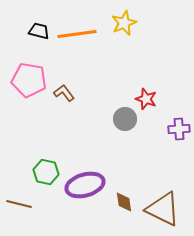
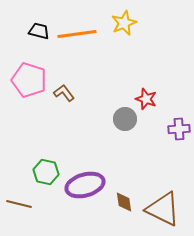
pink pentagon: rotated 8 degrees clockwise
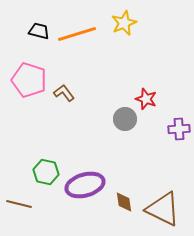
orange line: rotated 9 degrees counterclockwise
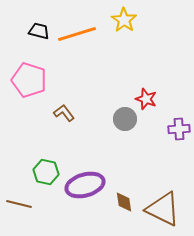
yellow star: moved 3 px up; rotated 15 degrees counterclockwise
brown L-shape: moved 20 px down
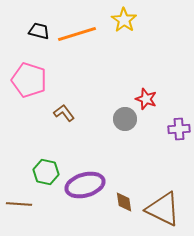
brown line: rotated 10 degrees counterclockwise
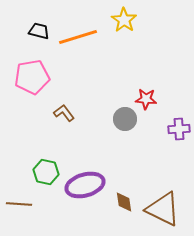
orange line: moved 1 px right, 3 px down
pink pentagon: moved 3 px right, 3 px up; rotated 28 degrees counterclockwise
red star: rotated 15 degrees counterclockwise
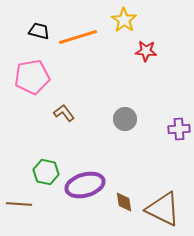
red star: moved 48 px up
